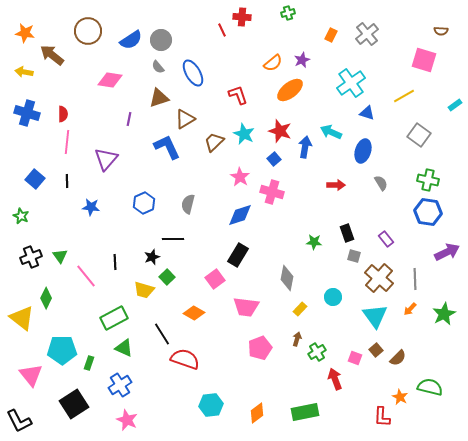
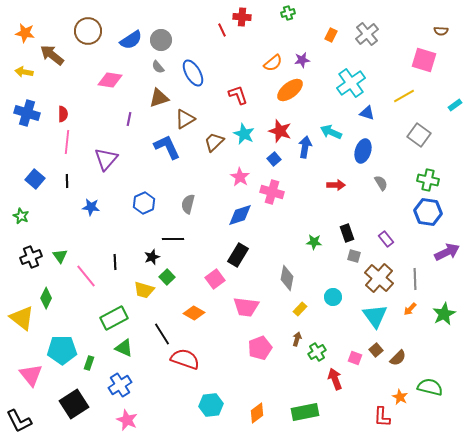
purple star at (302, 60): rotated 14 degrees clockwise
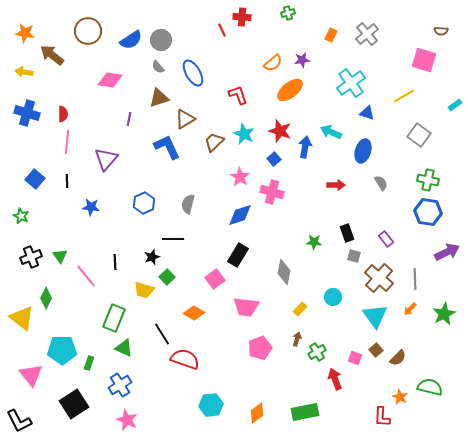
gray diamond at (287, 278): moved 3 px left, 6 px up
green rectangle at (114, 318): rotated 40 degrees counterclockwise
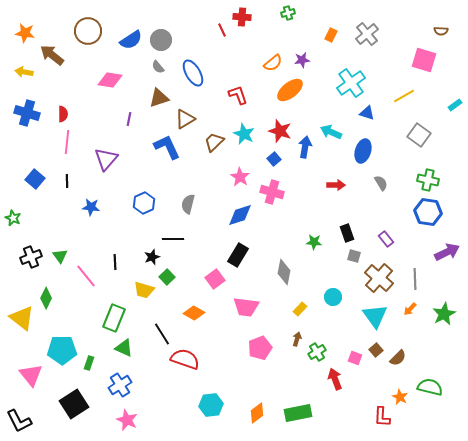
green star at (21, 216): moved 8 px left, 2 px down
green rectangle at (305, 412): moved 7 px left, 1 px down
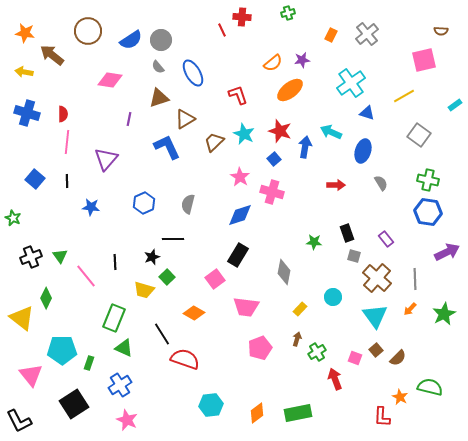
pink square at (424, 60): rotated 30 degrees counterclockwise
brown cross at (379, 278): moved 2 px left
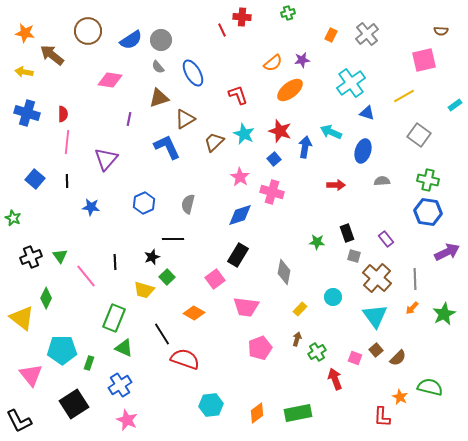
gray semicircle at (381, 183): moved 1 px right, 2 px up; rotated 63 degrees counterclockwise
green star at (314, 242): moved 3 px right
orange arrow at (410, 309): moved 2 px right, 1 px up
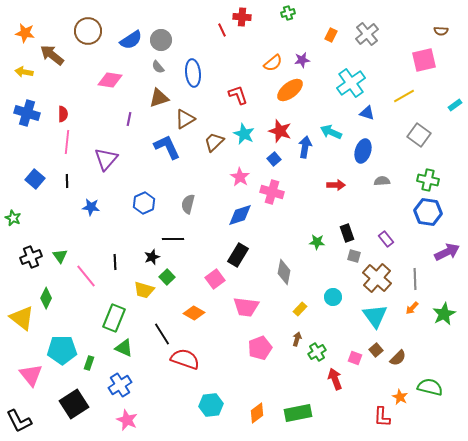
blue ellipse at (193, 73): rotated 24 degrees clockwise
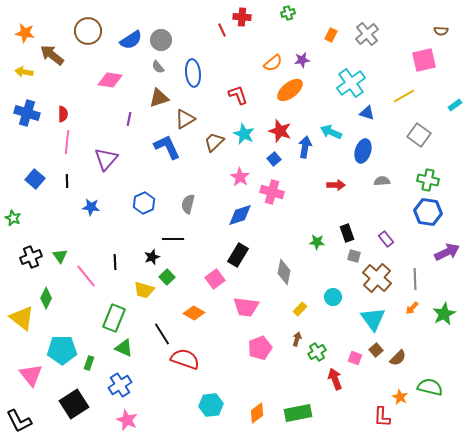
cyan triangle at (375, 316): moved 2 px left, 3 px down
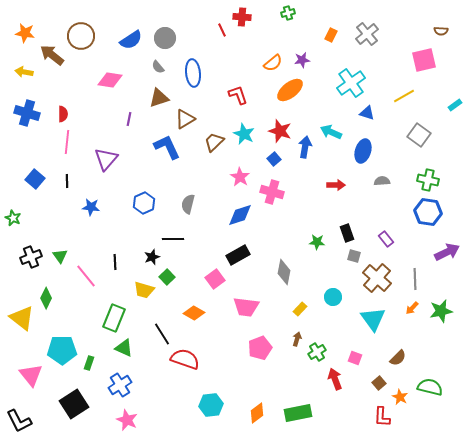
brown circle at (88, 31): moved 7 px left, 5 px down
gray circle at (161, 40): moved 4 px right, 2 px up
black rectangle at (238, 255): rotated 30 degrees clockwise
green star at (444, 314): moved 3 px left, 3 px up; rotated 15 degrees clockwise
brown square at (376, 350): moved 3 px right, 33 px down
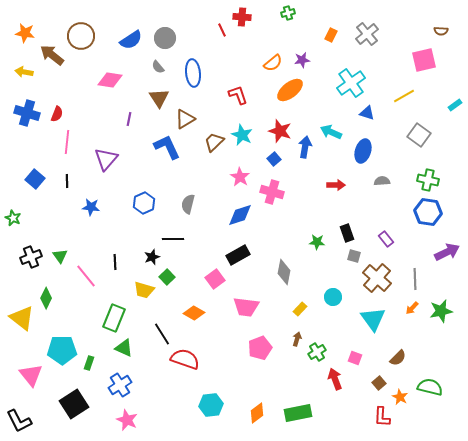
brown triangle at (159, 98): rotated 45 degrees counterclockwise
red semicircle at (63, 114): moved 6 px left; rotated 21 degrees clockwise
cyan star at (244, 134): moved 2 px left, 1 px down
